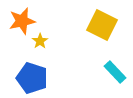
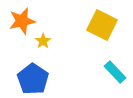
yellow star: moved 3 px right
blue pentagon: moved 1 px right, 1 px down; rotated 16 degrees clockwise
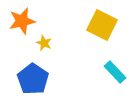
yellow star: moved 1 px right, 2 px down; rotated 14 degrees counterclockwise
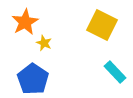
orange star: moved 3 px right, 1 px down; rotated 16 degrees counterclockwise
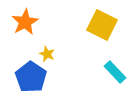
yellow star: moved 3 px right, 11 px down
blue pentagon: moved 2 px left, 2 px up
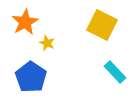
yellow star: moved 11 px up
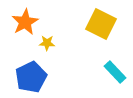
yellow square: moved 1 px left, 1 px up
yellow star: rotated 21 degrees counterclockwise
blue pentagon: rotated 12 degrees clockwise
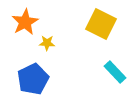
blue pentagon: moved 2 px right, 2 px down
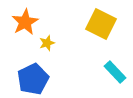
yellow star: rotated 21 degrees counterclockwise
